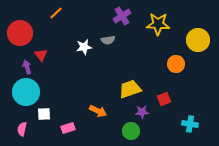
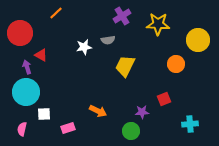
red triangle: rotated 24 degrees counterclockwise
yellow trapezoid: moved 5 px left, 23 px up; rotated 45 degrees counterclockwise
cyan cross: rotated 14 degrees counterclockwise
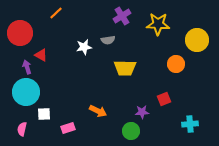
yellow circle: moved 1 px left
yellow trapezoid: moved 2 px down; rotated 115 degrees counterclockwise
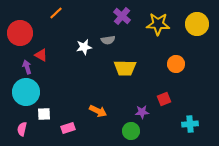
purple cross: rotated 18 degrees counterclockwise
yellow circle: moved 16 px up
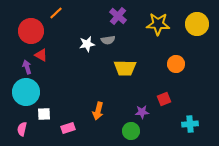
purple cross: moved 4 px left
red circle: moved 11 px right, 2 px up
white star: moved 3 px right, 3 px up
orange arrow: rotated 78 degrees clockwise
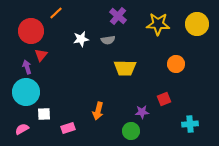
white star: moved 6 px left, 5 px up
red triangle: rotated 40 degrees clockwise
pink semicircle: rotated 48 degrees clockwise
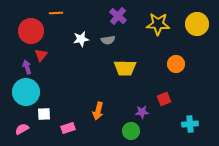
orange line: rotated 40 degrees clockwise
